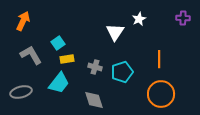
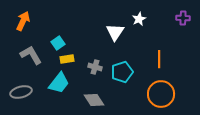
gray diamond: rotated 15 degrees counterclockwise
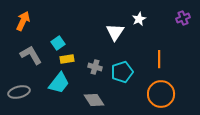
purple cross: rotated 24 degrees counterclockwise
gray ellipse: moved 2 px left
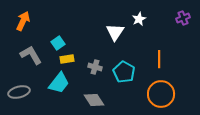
cyan pentagon: moved 2 px right; rotated 25 degrees counterclockwise
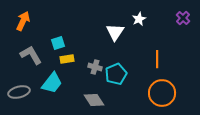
purple cross: rotated 24 degrees counterclockwise
cyan square: rotated 16 degrees clockwise
orange line: moved 2 px left
cyan pentagon: moved 8 px left, 2 px down; rotated 20 degrees clockwise
cyan trapezoid: moved 7 px left
orange circle: moved 1 px right, 1 px up
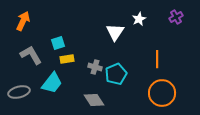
purple cross: moved 7 px left, 1 px up; rotated 16 degrees clockwise
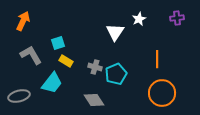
purple cross: moved 1 px right, 1 px down; rotated 24 degrees clockwise
yellow rectangle: moved 1 px left, 2 px down; rotated 40 degrees clockwise
gray ellipse: moved 4 px down
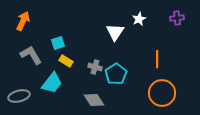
cyan pentagon: rotated 10 degrees counterclockwise
